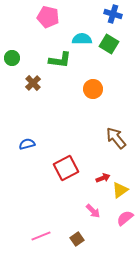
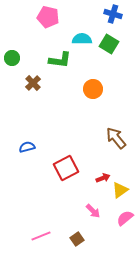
blue semicircle: moved 3 px down
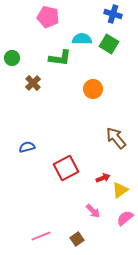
green L-shape: moved 2 px up
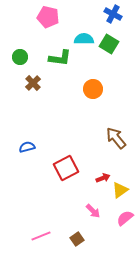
blue cross: rotated 12 degrees clockwise
cyan semicircle: moved 2 px right
green circle: moved 8 px right, 1 px up
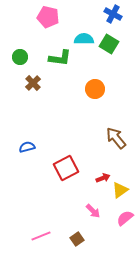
orange circle: moved 2 px right
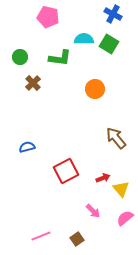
red square: moved 3 px down
yellow triangle: moved 1 px right, 1 px up; rotated 36 degrees counterclockwise
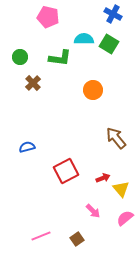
orange circle: moved 2 px left, 1 px down
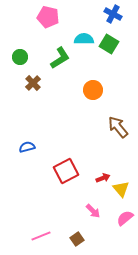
green L-shape: rotated 40 degrees counterclockwise
brown arrow: moved 2 px right, 11 px up
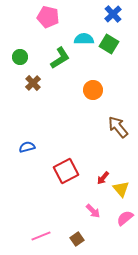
blue cross: rotated 18 degrees clockwise
red arrow: rotated 152 degrees clockwise
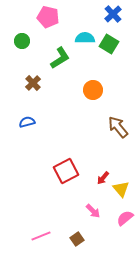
cyan semicircle: moved 1 px right, 1 px up
green circle: moved 2 px right, 16 px up
blue semicircle: moved 25 px up
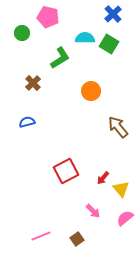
green circle: moved 8 px up
orange circle: moved 2 px left, 1 px down
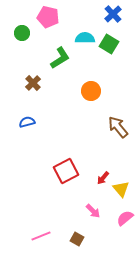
brown square: rotated 24 degrees counterclockwise
